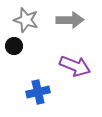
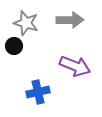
gray star: moved 3 px down
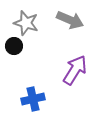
gray arrow: rotated 24 degrees clockwise
purple arrow: moved 4 px down; rotated 80 degrees counterclockwise
blue cross: moved 5 px left, 7 px down
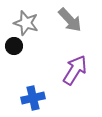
gray arrow: rotated 24 degrees clockwise
blue cross: moved 1 px up
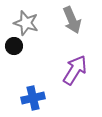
gray arrow: moved 2 px right; rotated 20 degrees clockwise
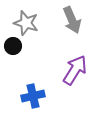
black circle: moved 1 px left
blue cross: moved 2 px up
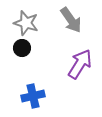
gray arrow: moved 1 px left; rotated 12 degrees counterclockwise
black circle: moved 9 px right, 2 px down
purple arrow: moved 5 px right, 6 px up
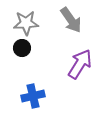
gray star: rotated 20 degrees counterclockwise
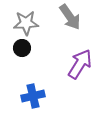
gray arrow: moved 1 px left, 3 px up
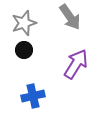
gray star: moved 2 px left; rotated 15 degrees counterclockwise
black circle: moved 2 px right, 2 px down
purple arrow: moved 4 px left
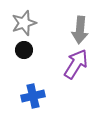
gray arrow: moved 10 px right, 13 px down; rotated 40 degrees clockwise
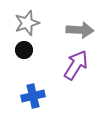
gray star: moved 3 px right
gray arrow: rotated 92 degrees counterclockwise
purple arrow: moved 1 px down
